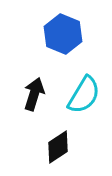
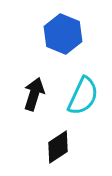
cyan semicircle: moved 1 px left, 1 px down; rotated 6 degrees counterclockwise
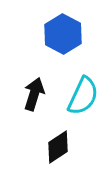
blue hexagon: rotated 6 degrees clockwise
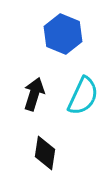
blue hexagon: rotated 6 degrees counterclockwise
black diamond: moved 13 px left, 6 px down; rotated 48 degrees counterclockwise
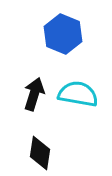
cyan semicircle: moved 5 px left, 2 px up; rotated 105 degrees counterclockwise
black diamond: moved 5 px left
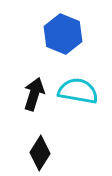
cyan semicircle: moved 3 px up
black diamond: rotated 24 degrees clockwise
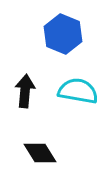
black arrow: moved 9 px left, 3 px up; rotated 12 degrees counterclockwise
black diamond: rotated 64 degrees counterclockwise
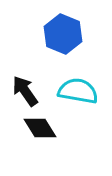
black arrow: rotated 40 degrees counterclockwise
black diamond: moved 25 px up
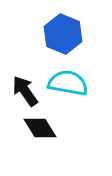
cyan semicircle: moved 10 px left, 8 px up
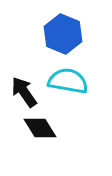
cyan semicircle: moved 2 px up
black arrow: moved 1 px left, 1 px down
